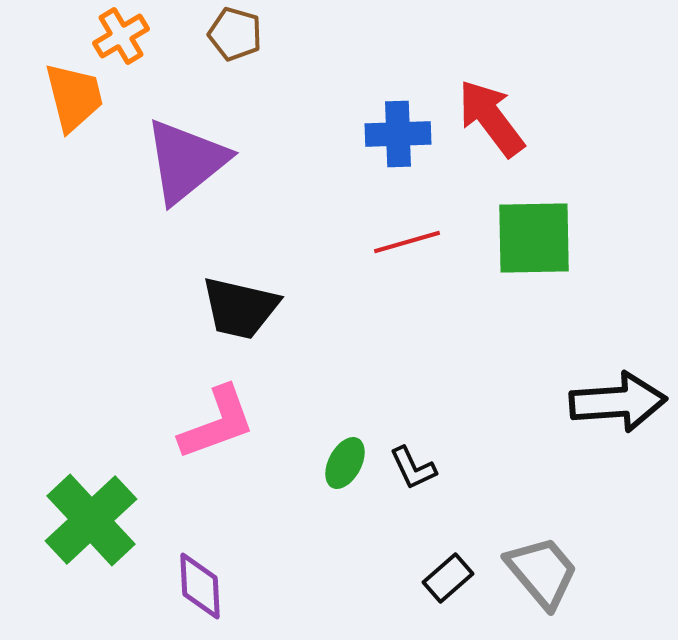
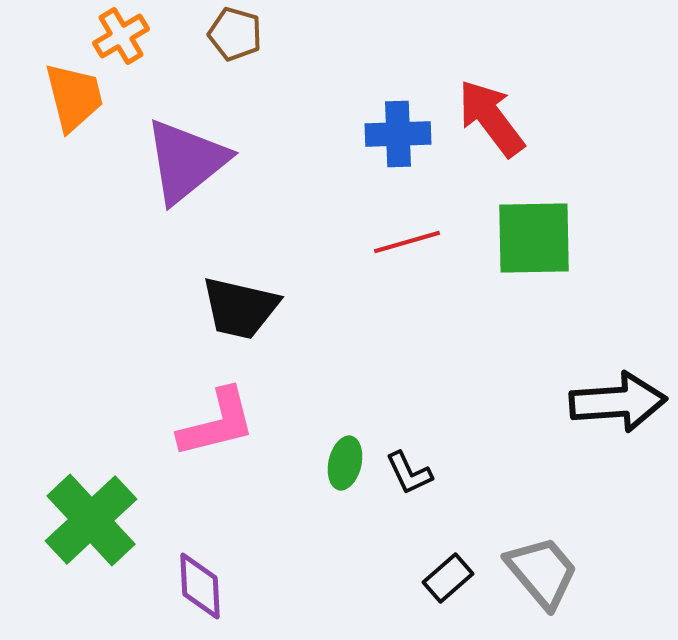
pink L-shape: rotated 6 degrees clockwise
green ellipse: rotated 15 degrees counterclockwise
black L-shape: moved 4 px left, 5 px down
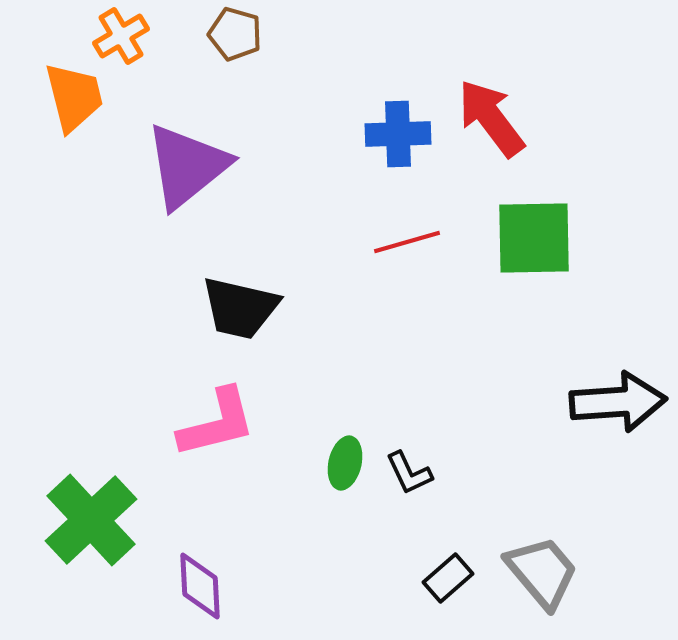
purple triangle: moved 1 px right, 5 px down
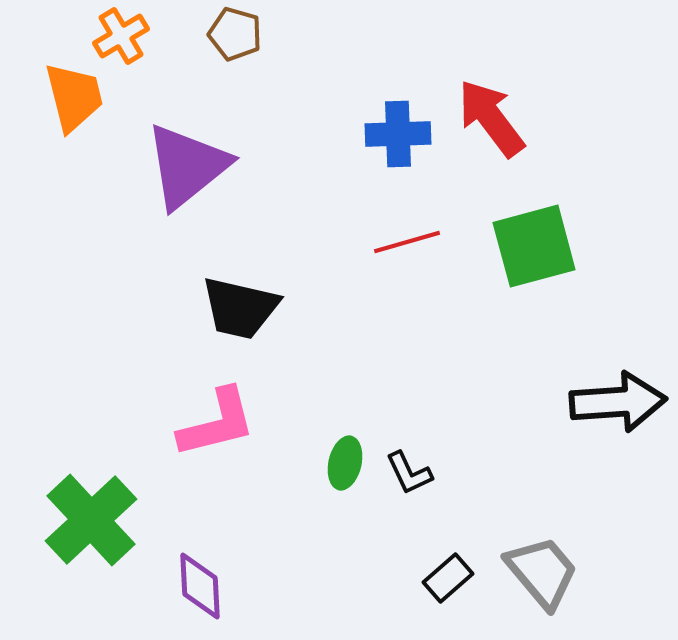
green square: moved 8 px down; rotated 14 degrees counterclockwise
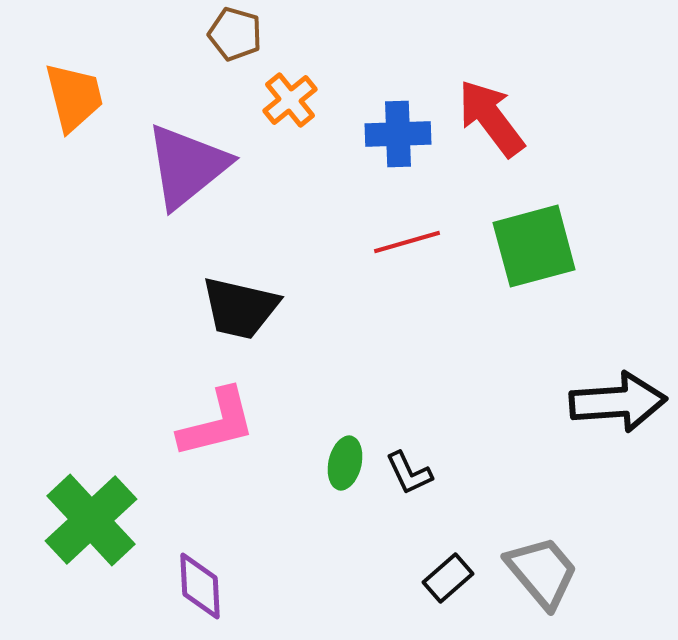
orange cross: moved 169 px right, 64 px down; rotated 8 degrees counterclockwise
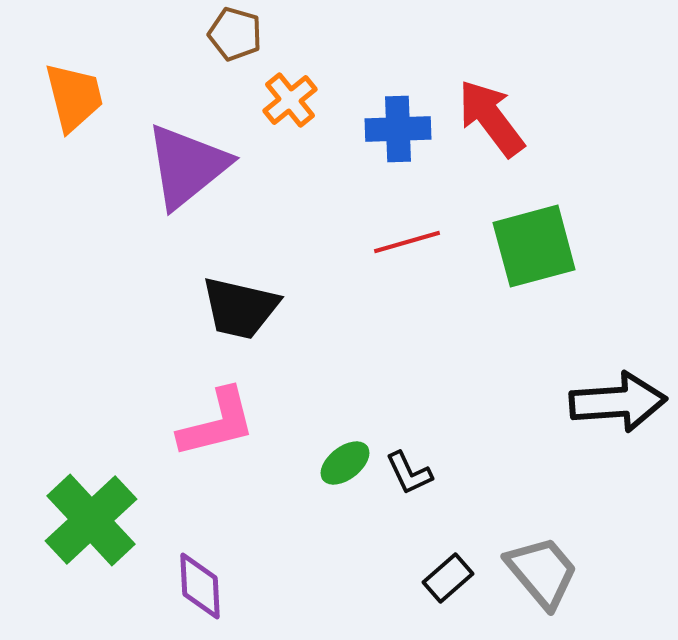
blue cross: moved 5 px up
green ellipse: rotated 39 degrees clockwise
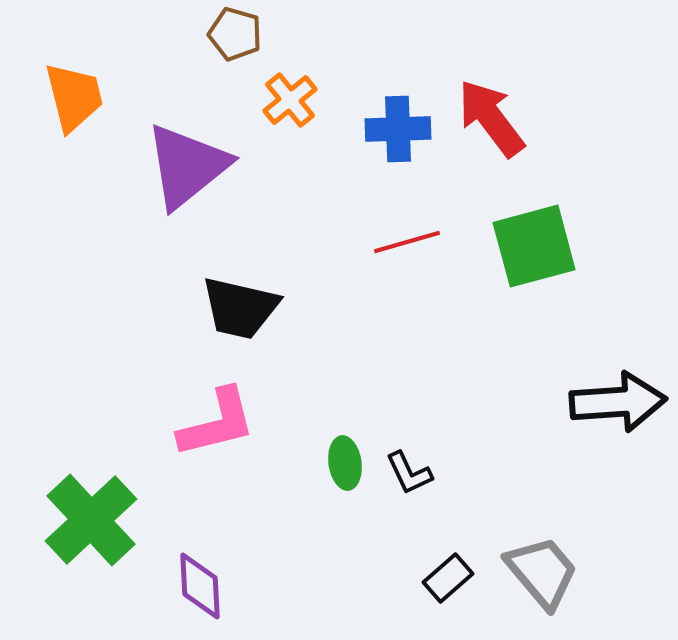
green ellipse: rotated 60 degrees counterclockwise
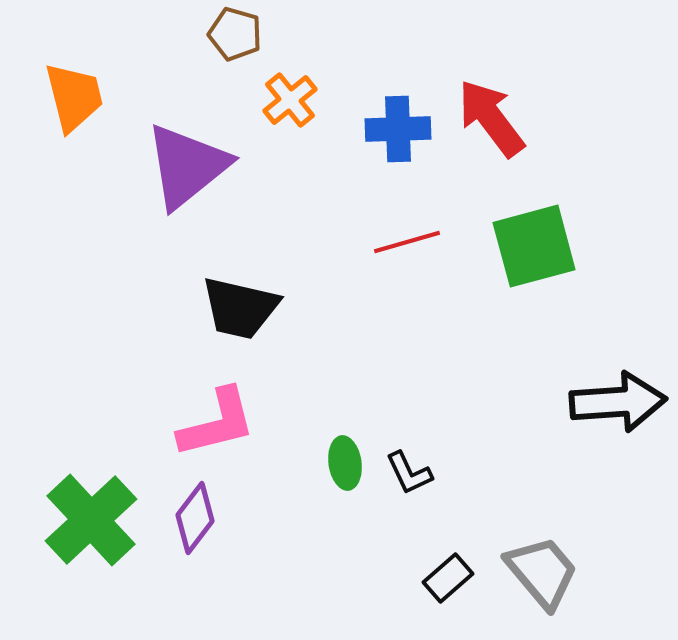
purple diamond: moved 5 px left, 68 px up; rotated 40 degrees clockwise
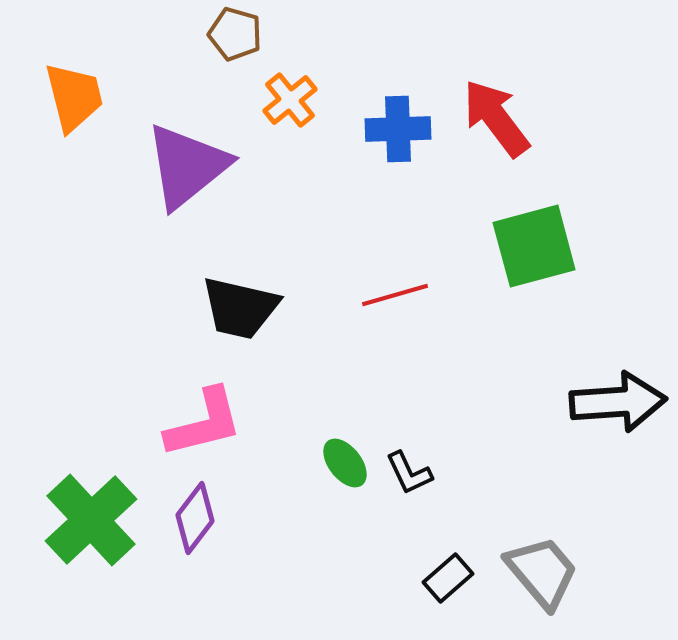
red arrow: moved 5 px right
red line: moved 12 px left, 53 px down
pink L-shape: moved 13 px left
green ellipse: rotated 30 degrees counterclockwise
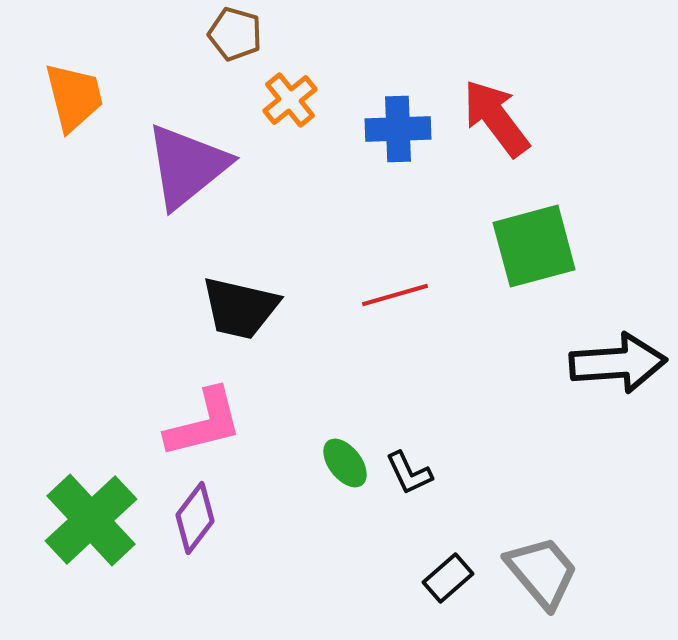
black arrow: moved 39 px up
